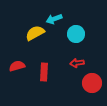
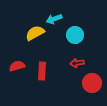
cyan circle: moved 1 px left, 1 px down
red rectangle: moved 2 px left, 1 px up
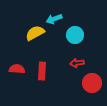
red semicircle: moved 3 px down; rotated 21 degrees clockwise
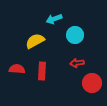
yellow semicircle: moved 8 px down
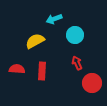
red arrow: rotated 72 degrees clockwise
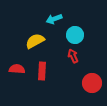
red arrow: moved 4 px left, 7 px up
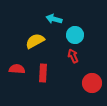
cyan arrow: rotated 35 degrees clockwise
red rectangle: moved 1 px right, 2 px down
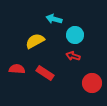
red arrow: rotated 48 degrees counterclockwise
red rectangle: moved 2 px right; rotated 60 degrees counterclockwise
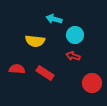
yellow semicircle: rotated 144 degrees counterclockwise
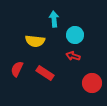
cyan arrow: rotated 70 degrees clockwise
red semicircle: rotated 70 degrees counterclockwise
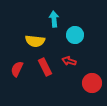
red arrow: moved 4 px left, 5 px down
red rectangle: moved 6 px up; rotated 30 degrees clockwise
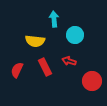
red semicircle: moved 1 px down
red circle: moved 2 px up
